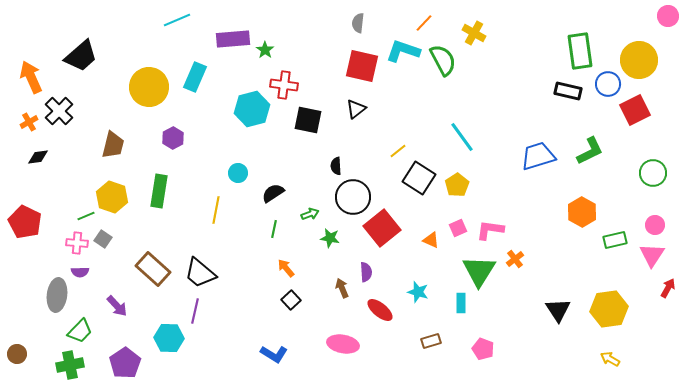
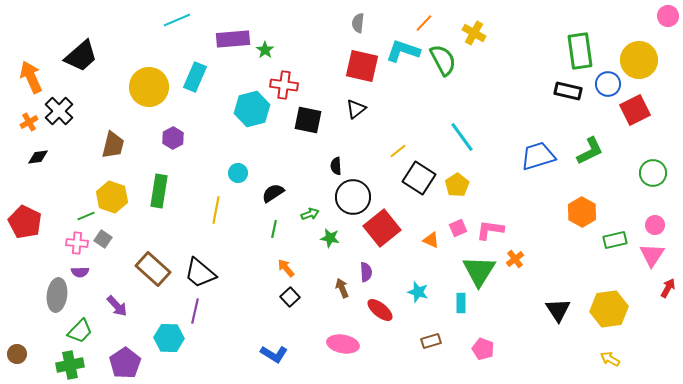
black square at (291, 300): moved 1 px left, 3 px up
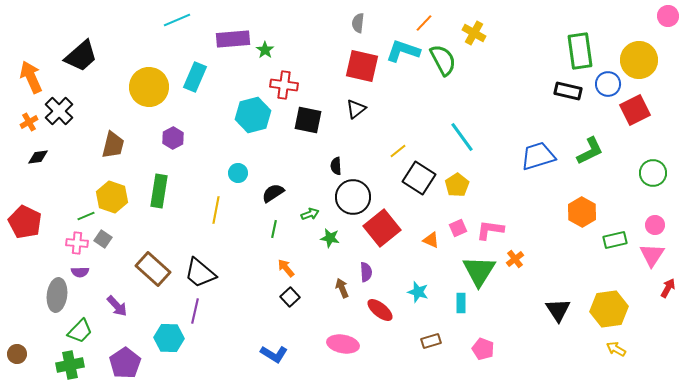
cyan hexagon at (252, 109): moved 1 px right, 6 px down
yellow arrow at (610, 359): moved 6 px right, 10 px up
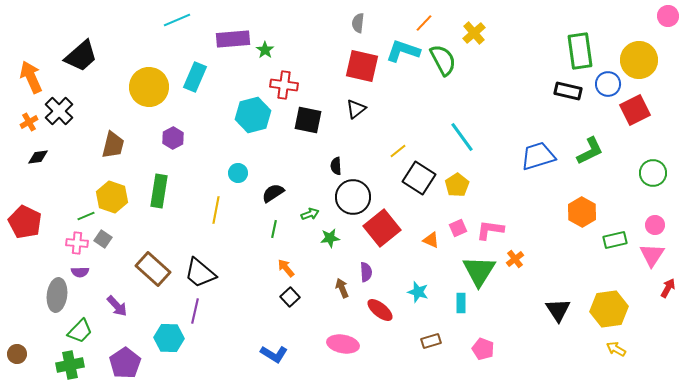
yellow cross at (474, 33): rotated 20 degrees clockwise
green star at (330, 238): rotated 18 degrees counterclockwise
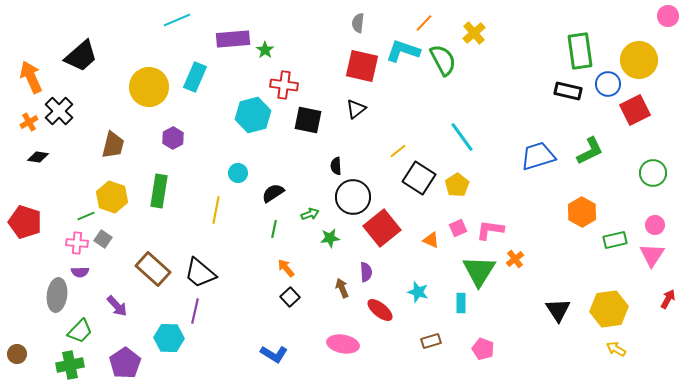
black diamond at (38, 157): rotated 15 degrees clockwise
red pentagon at (25, 222): rotated 8 degrees counterclockwise
red arrow at (668, 288): moved 11 px down
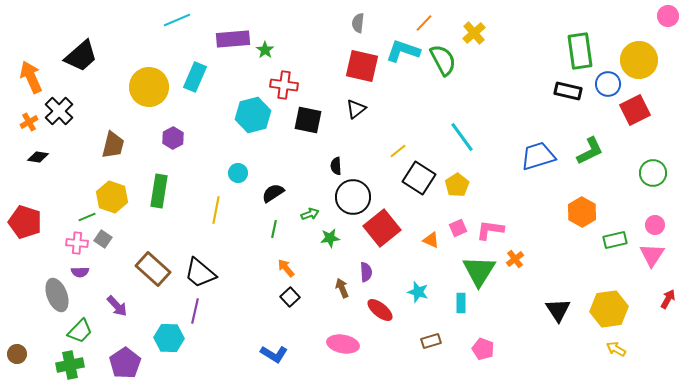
green line at (86, 216): moved 1 px right, 1 px down
gray ellipse at (57, 295): rotated 28 degrees counterclockwise
